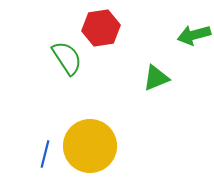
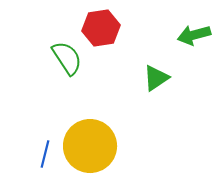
green triangle: rotated 12 degrees counterclockwise
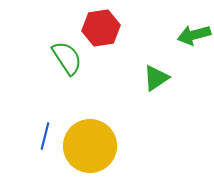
blue line: moved 18 px up
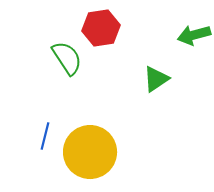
green triangle: moved 1 px down
yellow circle: moved 6 px down
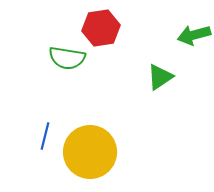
green semicircle: rotated 132 degrees clockwise
green triangle: moved 4 px right, 2 px up
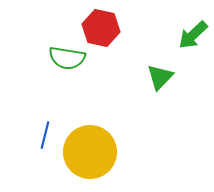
red hexagon: rotated 21 degrees clockwise
green arrow: moved 1 px left; rotated 28 degrees counterclockwise
green triangle: rotated 12 degrees counterclockwise
blue line: moved 1 px up
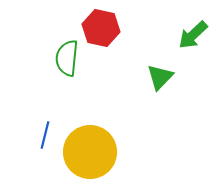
green semicircle: rotated 87 degrees clockwise
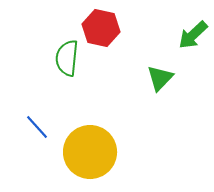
green triangle: moved 1 px down
blue line: moved 8 px left, 8 px up; rotated 56 degrees counterclockwise
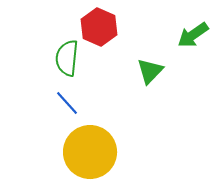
red hexagon: moved 2 px left, 1 px up; rotated 12 degrees clockwise
green arrow: rotated 8 degrees clockwise
green triangle: moved 10 px left, 7 px up
blue line: moved 30 px right, 24 px up
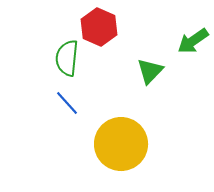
green arrow: moved 6 px down
yellow circle: moved 31 px right, 8 px up
